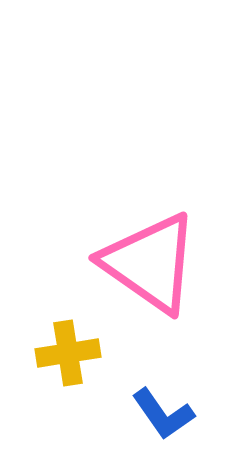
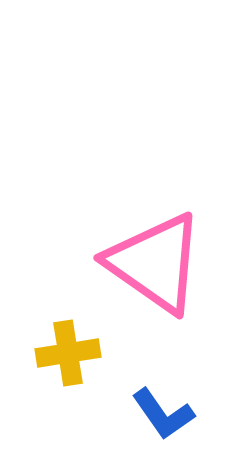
pink triangle: moved 5 px right
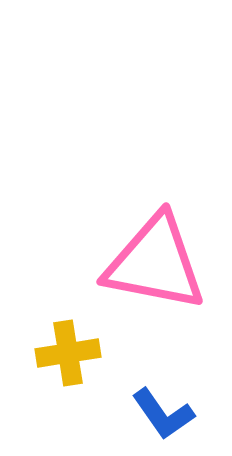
pink triangle: rotated 24 degrees counterclockwise
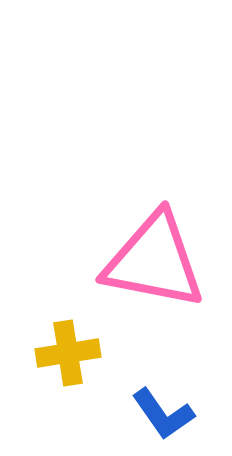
pink triangle: moved 1 px left, 2 px up
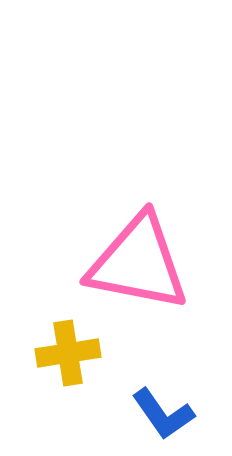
pink triangle: moved 16 px left, 2 px down
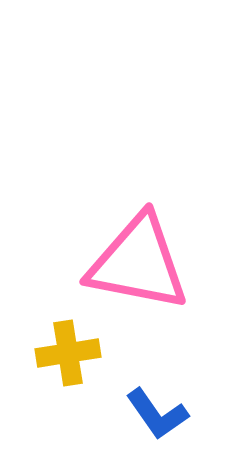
blue L-shape: moved 6 px left
